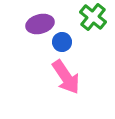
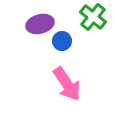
blue circle: moved 1 px up
pink arrow: moved 1 px right, 7 px down
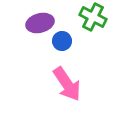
green cross: rotated 12 degrees counterclockwise
purple ellipse: moved 1 px up
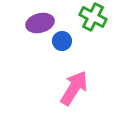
pink arrow: moved 7 px right, 4 px down; rotated 114 degrees counterclockwise
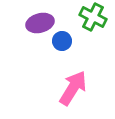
pink arrow: moved 1 px left
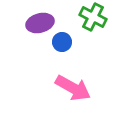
blue circle: moved 1 px down
pink arrow: rotated 87 degrees clockwise
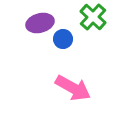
green cross: rotated 16 degrees clockwise
blue circle: moved 1 px right, 3 px up
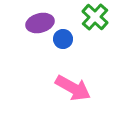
green cross: moved 2 px right
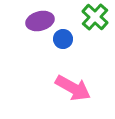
purple ellipse: moved 2 px up
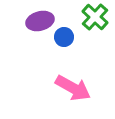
blue circle: moved 1 px right, 2 px up
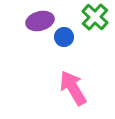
pink arrow: rotated 150 degrees counterclockwise
